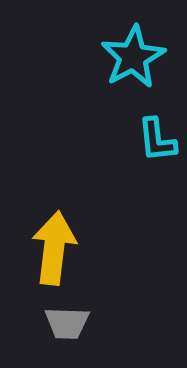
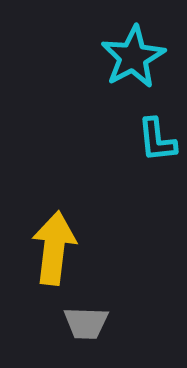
gray trapezoid: moved 19 px right
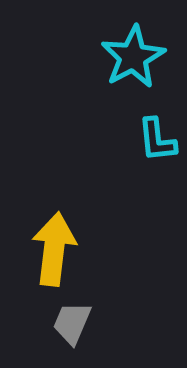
yellow arrow: moved 1 px down
gray trapezoid: moved 14 px left; rotated 111 degrees clockwise
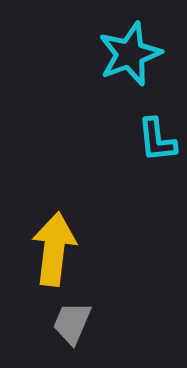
cyan star: moved 3 px left, 3 px up; rotated 8 degrees clockwise
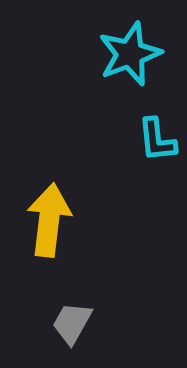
yellow arrow: moved 5 px left, 29 px up
gray trapezoid: rotated 6 degrees clockwise
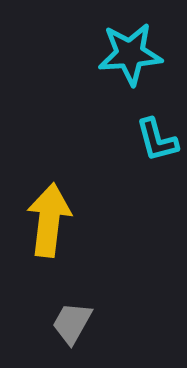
cyan star: rotated 16 degrees clockwise
cyan L-shape: rotated 9 degrees counterclockwise
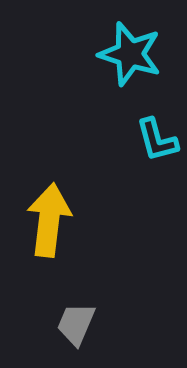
cyan star: rotated 22 degrees clockwise
gray trapezoid: moved 4 px right, 1 px down; rotated 6 degrees counterclockwise
